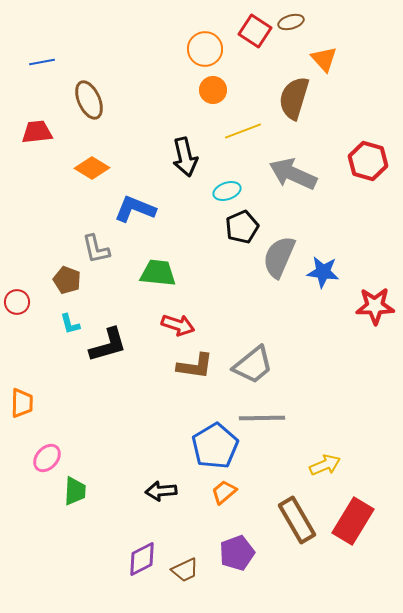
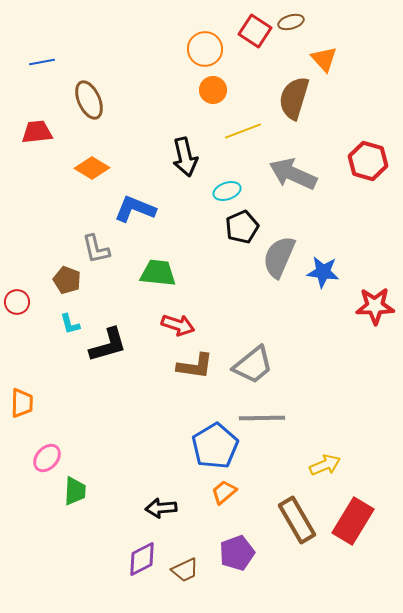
black arrow at (161, 491): moved 17 px down
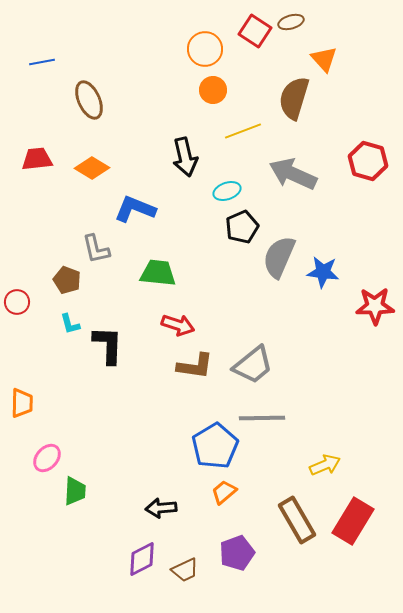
red trapezoid at (37, 132): moved 27 px down
black L-shape at (108, 345): rotated 72 degrees counterclockwise
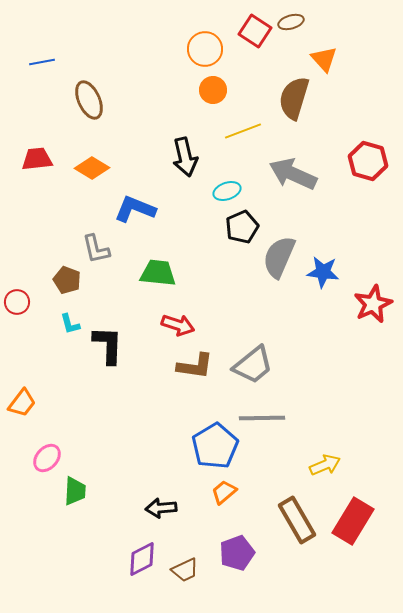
red star at (375, 306): moved 2 px left, 2 px up; rotated 24 degrees counterclockwise
orange trapezoid at (22, 403): rotated 36 degrees clockwise
